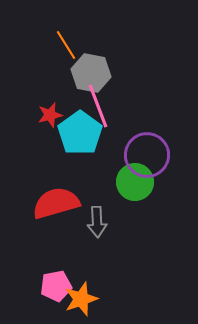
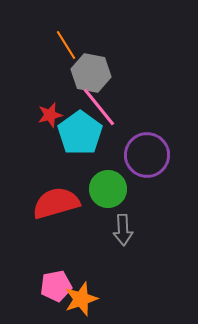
pink line: moved 1 px right, 1 px down; rotated 18 degrees counterclockwise
green circle: moved 27 px left, 7 px down
gray arrow: moved 26 px right, 8 px down
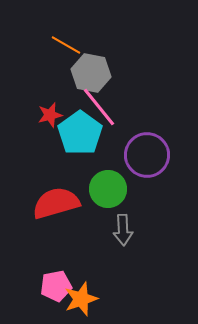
orange line: rotated 28 degrees counterclockwise
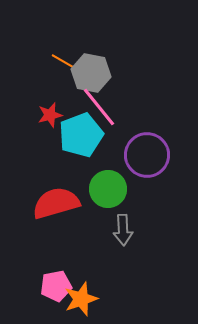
orange line: moved 18 px down
cyan pentagon: moved 1 px right, 2 px down; rotated 15 degrees clockwise
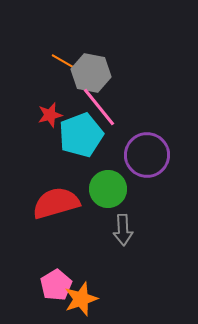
pink pentagon: moved 1 px up; rotated 20 degrees counterclockwise
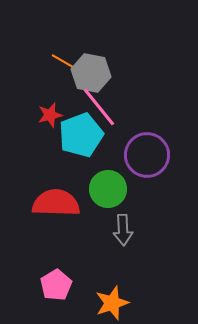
red semicircle: rotated 18 degrees clockwise
orange star: moved 31 px right, 4 px down
